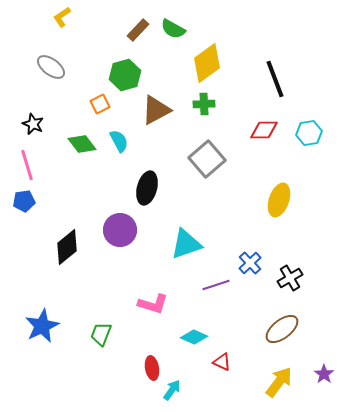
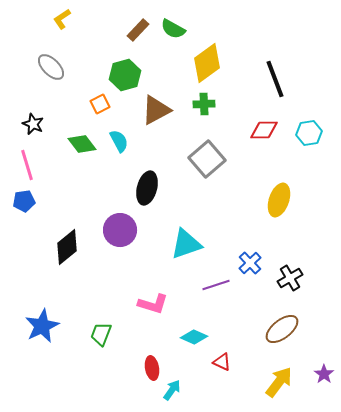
yellow L-shape: moved 2 px down
gray ellipse: rotated 8 degrees clockwise
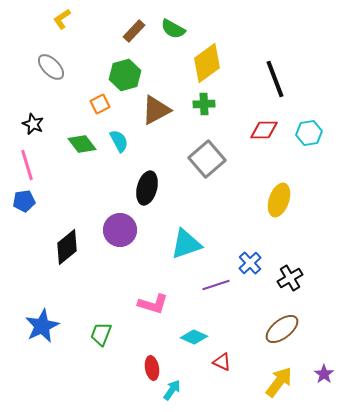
brown rectangle: moved 4 px left, 1 px down
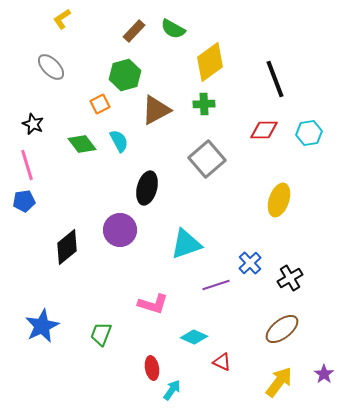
yellow diamond: moved 3 px right, 1 px up
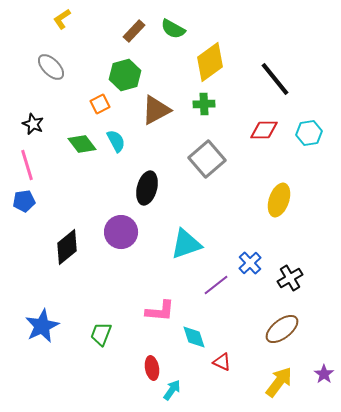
black line: rotated 18 degrees counterclockwise
cyan semicircle: moved 3 px left
purple circle: moved 1 px right, 2 px down
purple line: rotated 20 degrees counterclockwise
pink L-shape: moved 7 px right, 7 px down; rotated 12 degrees counterclockwise
cyan diamond: rotated 48 degrees clockwise
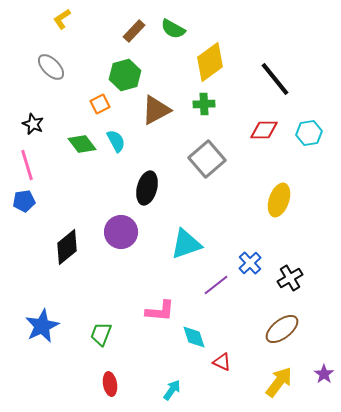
red ellipse: moved 42 px left, 16 px down
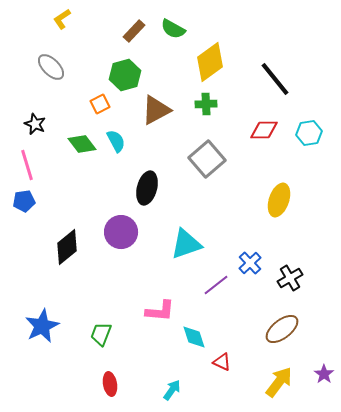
green cross: moved 2 px right
black star: moved 2 px right
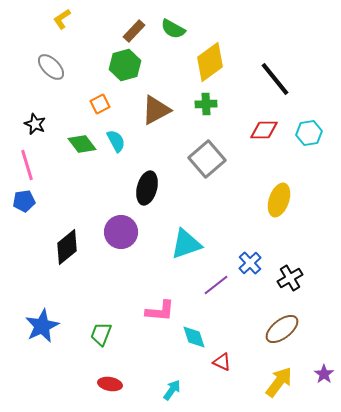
green hexagon: moved 10 px up
red ellipse: rotated 70 degrees counterclockwise
